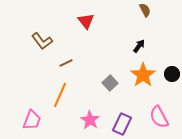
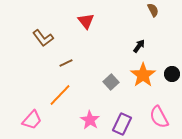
brown semicircle: moved 8 px right
brown L-shape: moved 1 px right, 3 px up
gray square: moved 1 px right, 1 px up
orange line: rotated 20 degrees clockwise
pink trapezoid: rotated 20 degrees clockwise
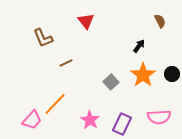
brown semicircle: moved 7 px right, 11 px down
brown L-shape: rotated 15 degrees clockwise
orange line: moved 5 px left, 9 px down
pink semicircle: rotated 65 degrees counterclockwise
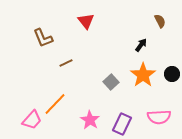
black arrow: moved 2 px right, 1 px up
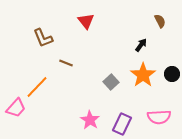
brown line: rotated 48 degrees clockwise
orange line: moved 18 px left, 17 px up
pink trapezoid: moved 16 px left, 12 px up
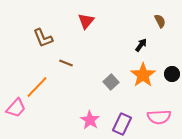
red triangle: rotated 18 degrees clockwise
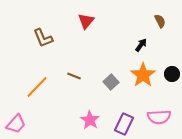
brown line: moved 8 px right, 13 px down
pink trapezoid: moved 16 px down
purple rectangle: moved 2 px right
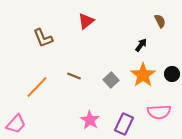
red triangle: rotated 12 degrees clockwise
gray square: moved 2 px up
pink semicircle: moved 5 px up
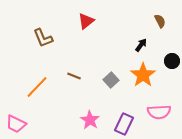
black circle: moved 13 px up
pink trapezoid: rotated 75 degrees clockwise
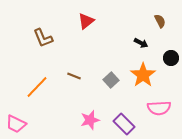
black arrow: moved 2 px up; rotated 80 degrees clockwise
black circle: moved 1 px left, 3 px up
pink semicircle: moved 4 px up
pink star: rotated 24 degrees clockwise
purple rectangle: rotated 70 degrees counterclockwise
